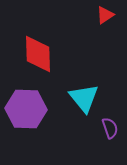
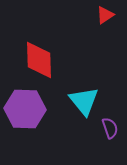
red diamond: moved 1 px right, 6 px down
cyan triangle: moved 3 px down
purple hexagon: moved 1 px left
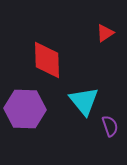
red triangle: moved 18 px down
red diamond: moved 8 px right
purple semicircle: moved 2 px up
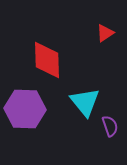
cyan triangle: moved 1 px right, 1 px down
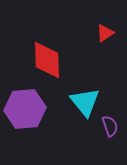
purple hexagon: rotated 6 degrees counterclockwise
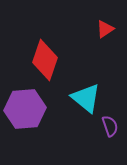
red triangle: moved 4 px up
red diamond: moved 2 px left; rotated 21 degrees clockwise
cyan triangle: moved 1 px right, 4 px up; rotated 12 degrees counterclockwise
